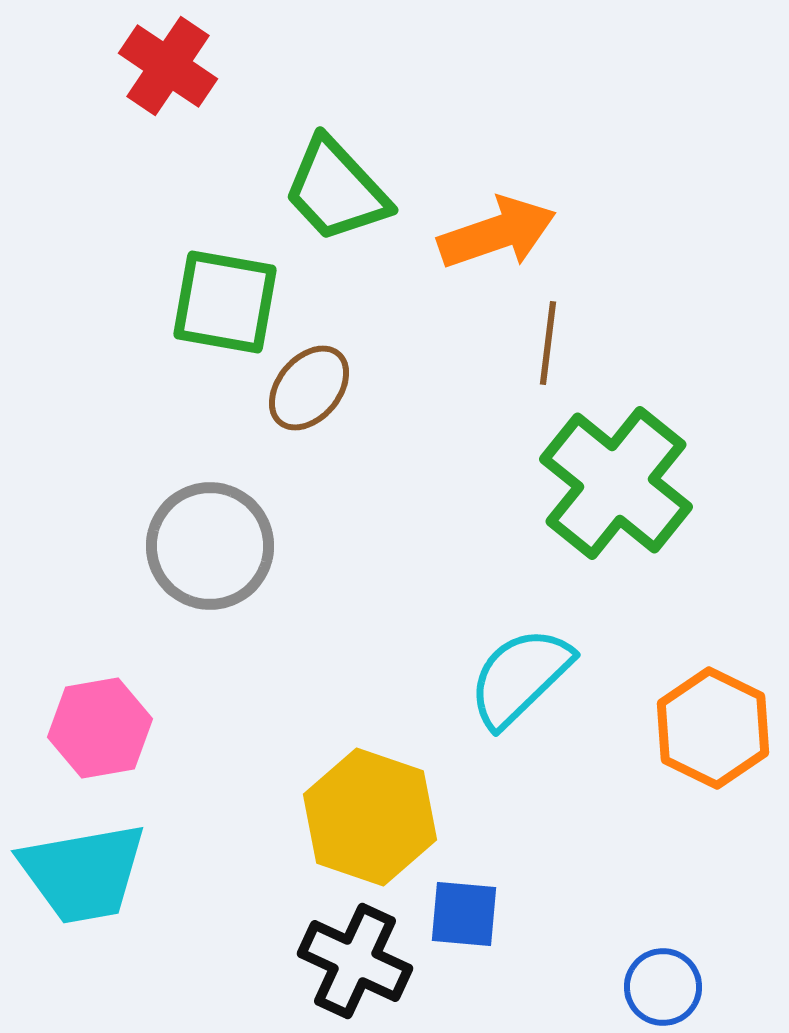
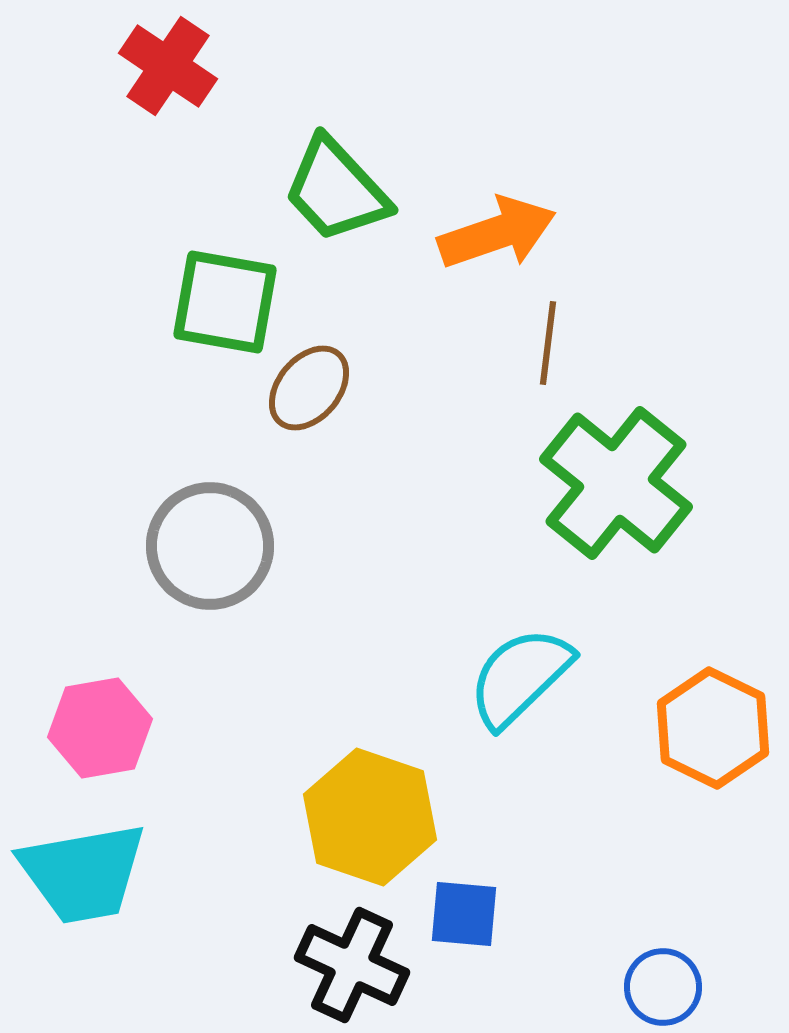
black cross: moved 3 px left, 4 px down
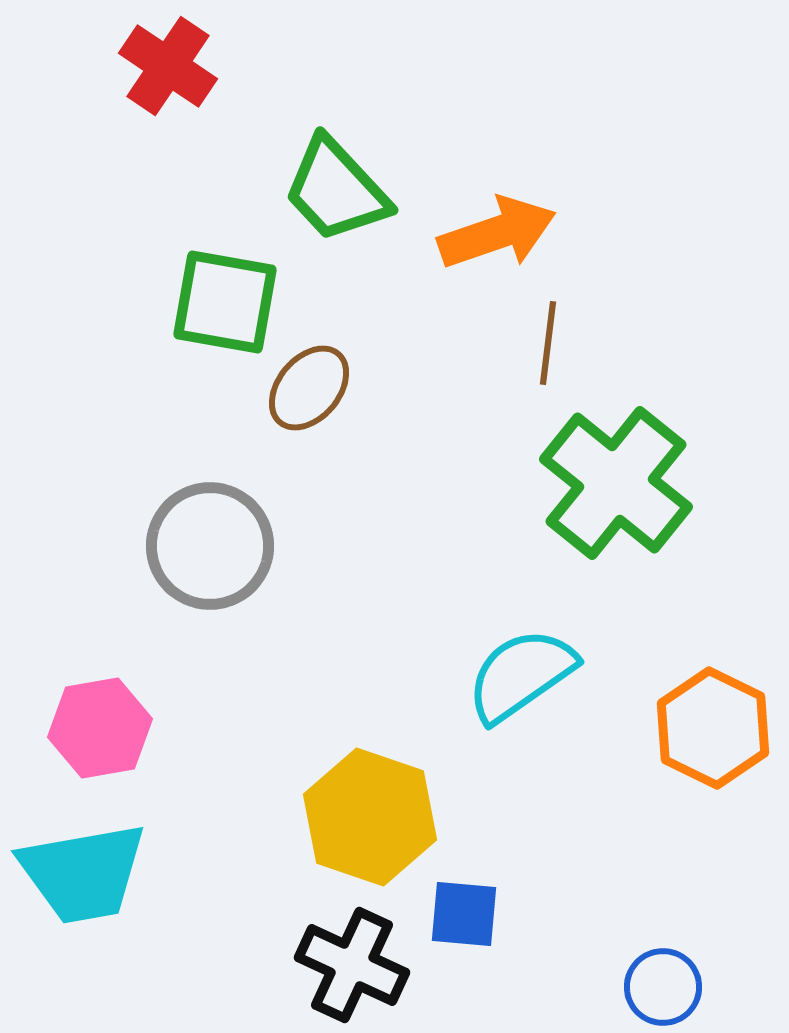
cyan semicircle: moved 1 px right, 2 px up; rotated 9 degrees clockwise
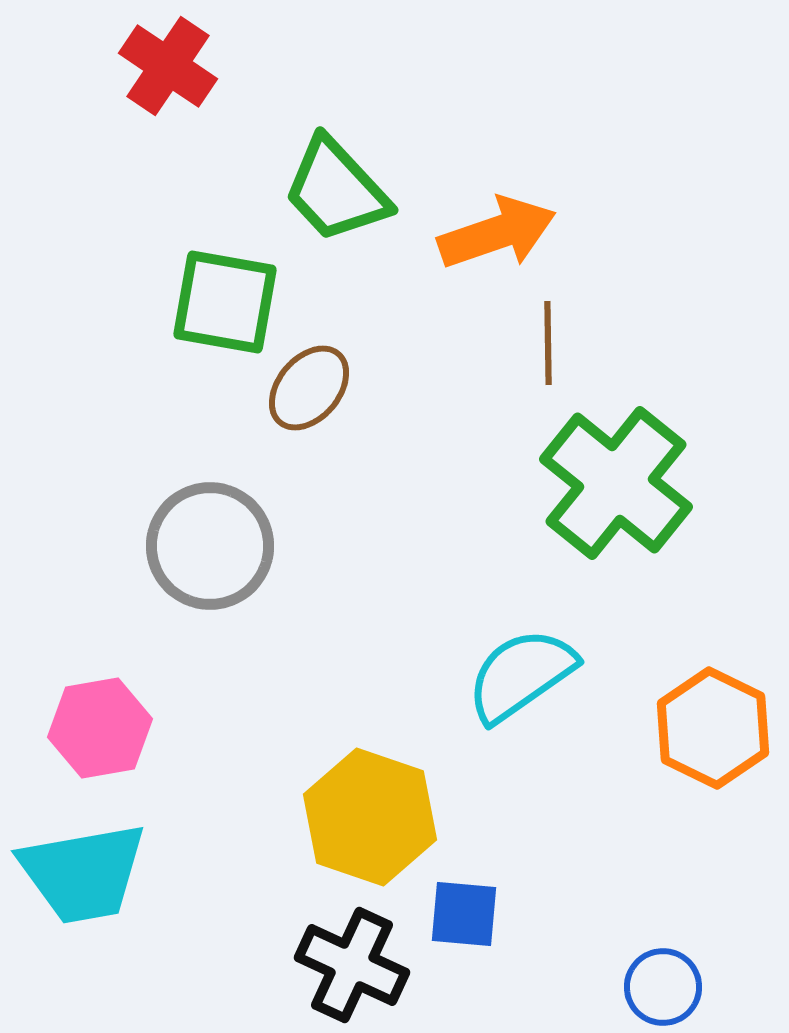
brown line: rotated 8 degrees counterclockwise
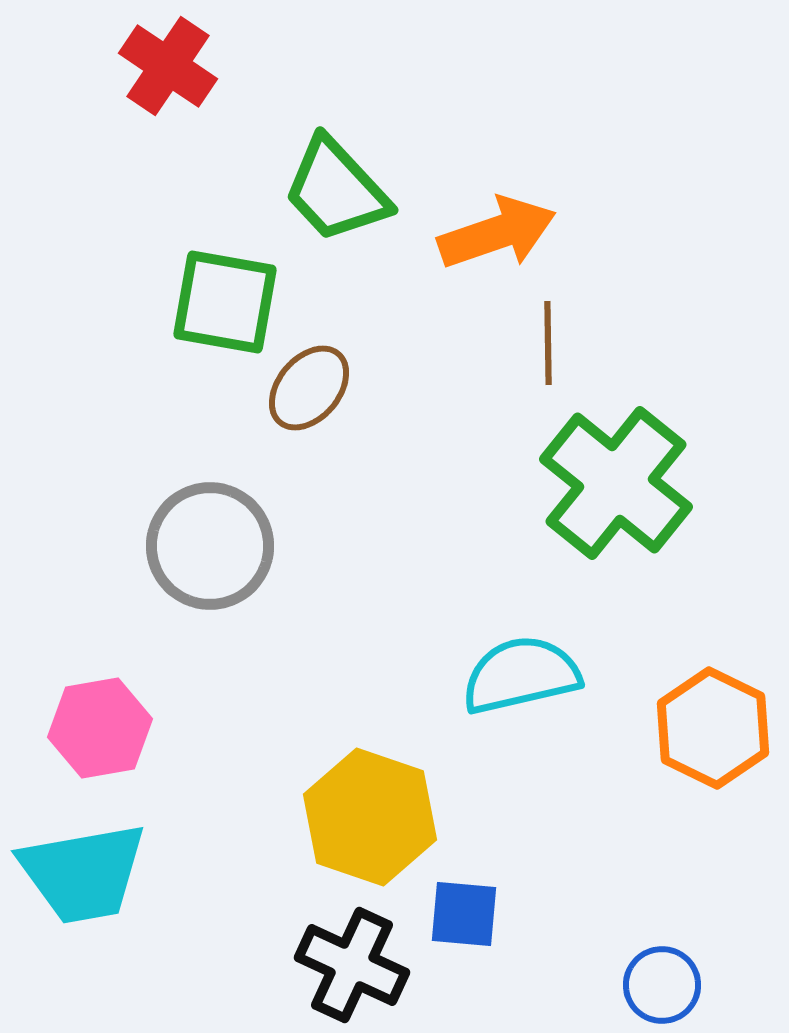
cyan semicircle: rotated 22 degrees clockwise
blue circle: moved 1 px left, 2 px up
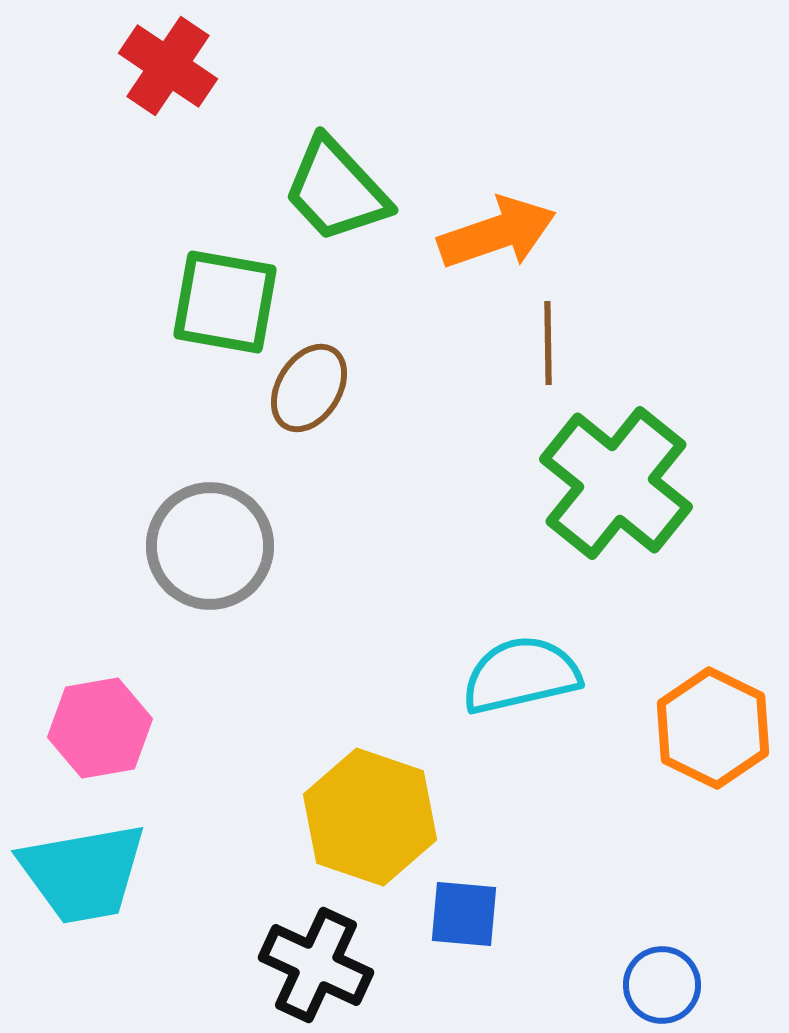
brown ellipse: rotated 8 degrees counterclockwise
black cross: moved 36 px left
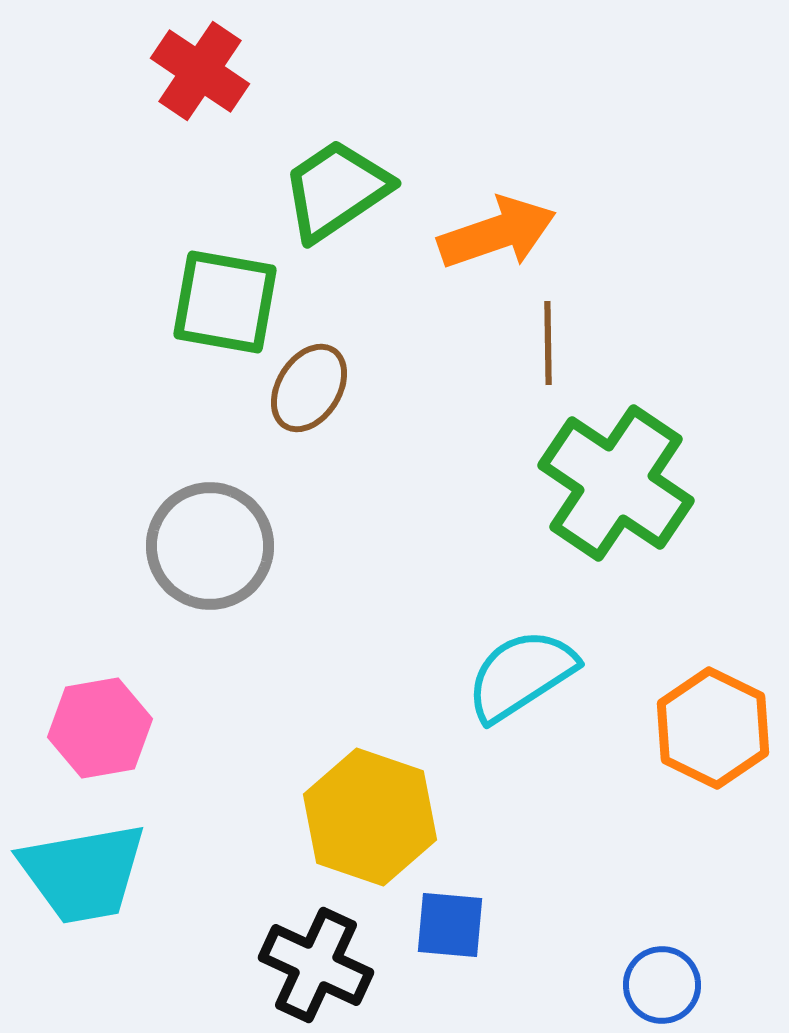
red cross: moved 32 px right, 5 px down
green trapezoid: rotated 99 degrees clockwise
green cross: rotated 5 degrees counterclockwise
cyan semicircle: rotated 20 degrees counterclockwise
blue square: moved 14 px left, 11 px down
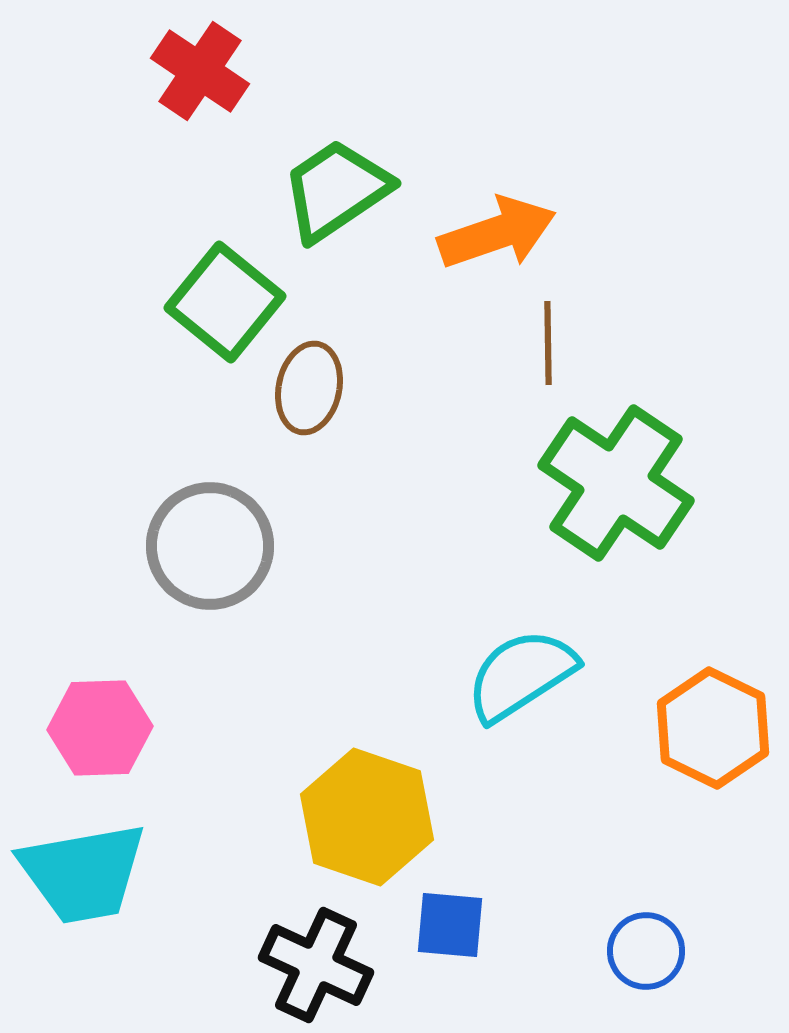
green square: rotated 29 degrees clockwise
brown ellipse: rotated 20 degrees counterclockwise
pink hexagon: rotated 8 degrees clockwise
yellow hexagon: moved 3 px left
blue circle: moved 16 px left, 34 px up
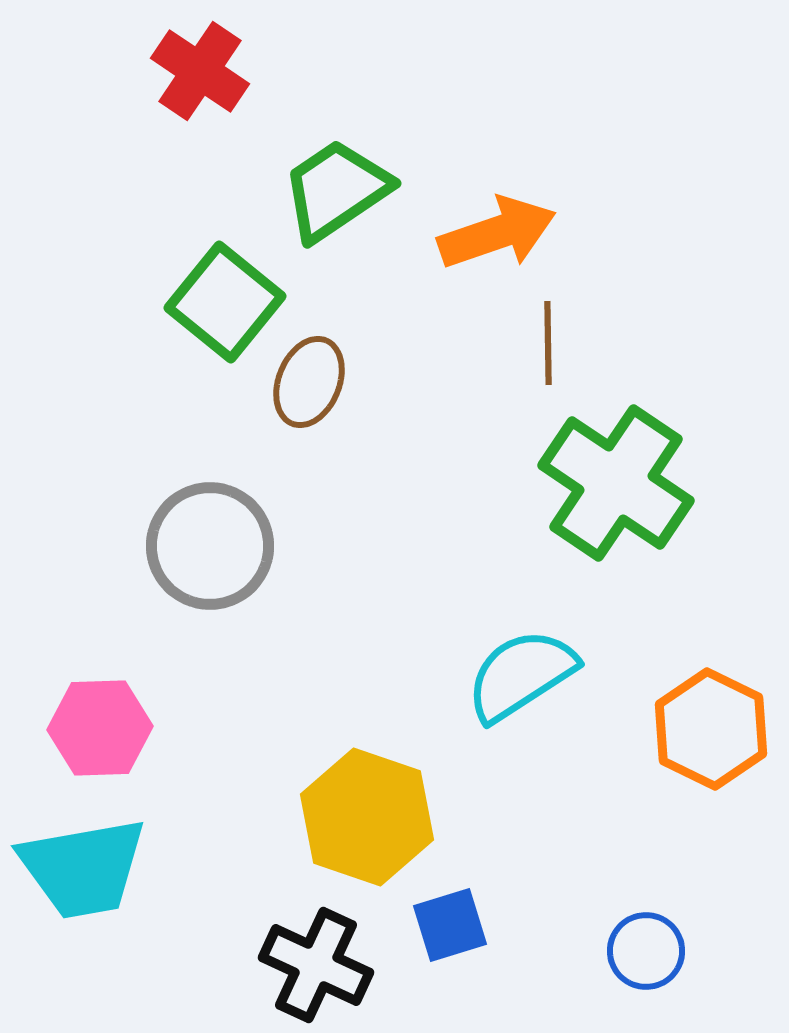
brown ellipse: moved 6 px up; rotated 10 degrees clockwise
orange hexagon: moved 2 px left, 1 px down
cyan trapezoid: moved 5 px up
blue square: rotated 22 degrees counterclockwise
